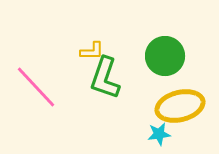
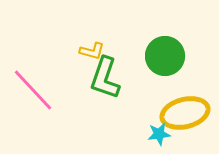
yellow L-shape: rotated 15 degrees clockwise
pink line: moved 3 px left, 3 px down
yellow ellipse: moved 5 px right, 7 px down
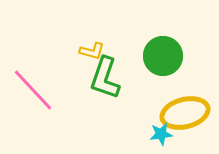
green circle: moved 2 px left
cyan star: moved 2 px right
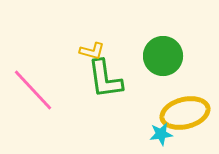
green L-shape: moved 1 px down; rotated 27 degrees counterclockwise
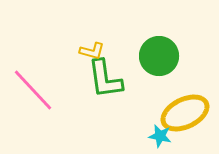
green circle: moved 4 px left
yellow ellipse: rotated 12 degrees counterclockwise
cyan star: moved 1 px left, 2 px down; rotated 20 degrees clockwise
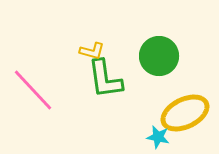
cyan star: moved 2 px left, 1 px down
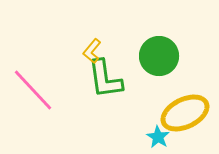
yellow L-shape: rotated 115 degrees clockwise
cyan star: rotated 20 degrees clockwise
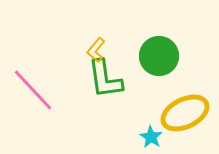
yellow L-shape: moved 4 px right, 1 px up
cyan star: moved 7 px left
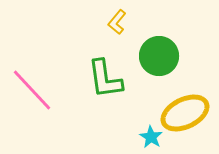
yellow L-shape: moved 21 px right, 28 px up
pink line: moved 1 px left
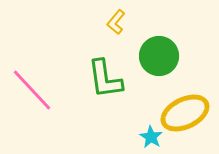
yellow L-shape: moved 1 px left
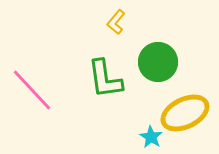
green circle: moved 1 px left, 6 px down
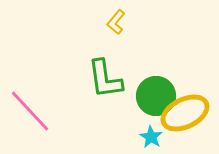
green circle: moved 2 px left, 34 px down
pink line: moved 2 px left, 21 px down
